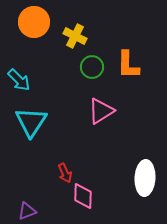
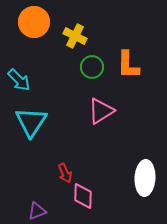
purple triangle: moved 10 px right
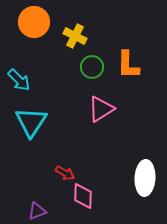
pink triangle: moved 2 px up
red arrow: rotated 36 degrees counterclockwise
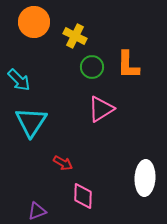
red arrow: moved 2 px left, 10 px up
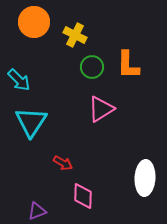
yellow cross: moved 1 px up
